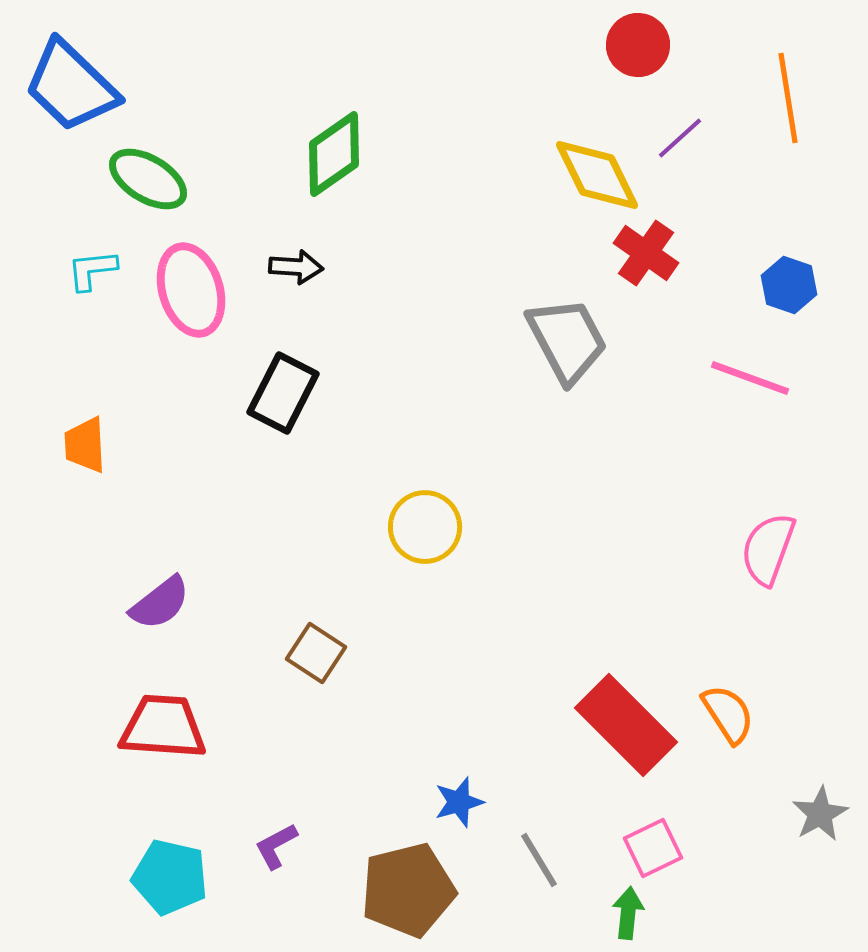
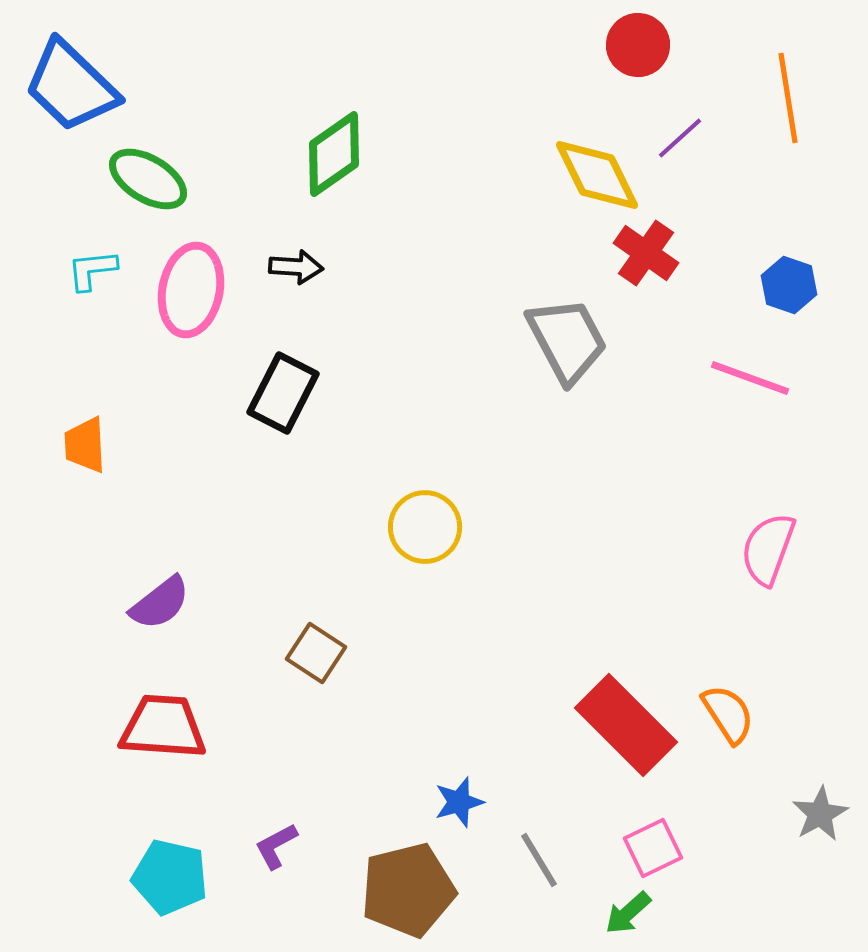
pink ellipse: rotated 28 degrees clockwise
green arrow: rotated 138 degrees counterclockwise
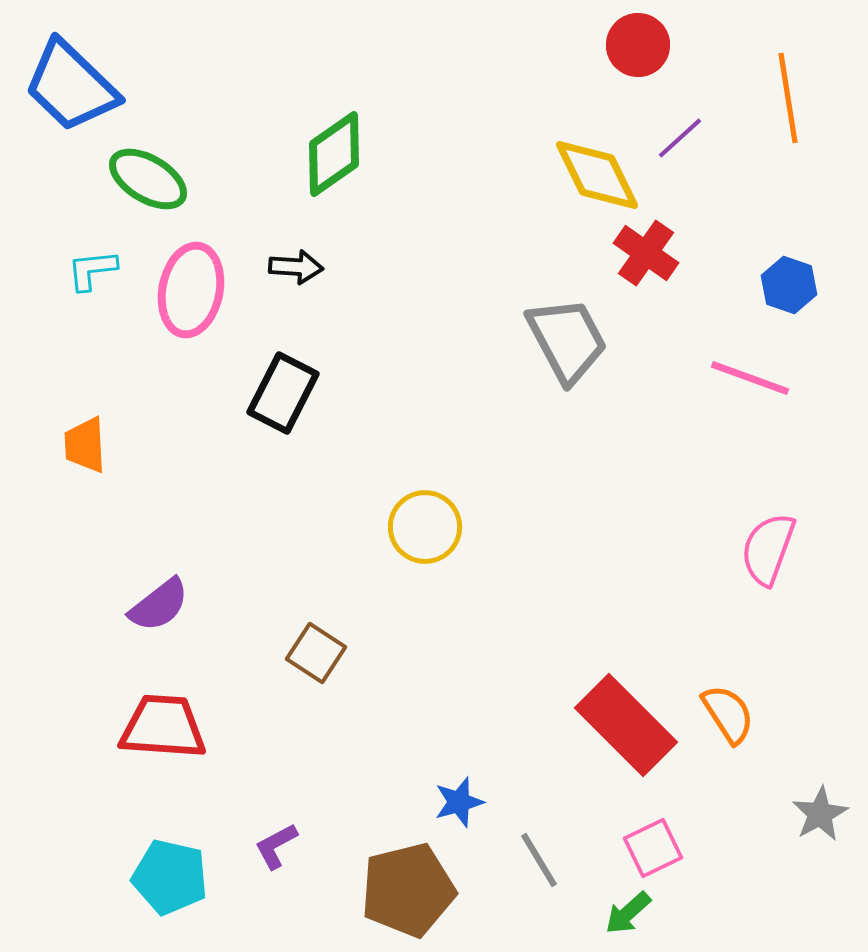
purple semicircle: moved 1 px left, 2 px down
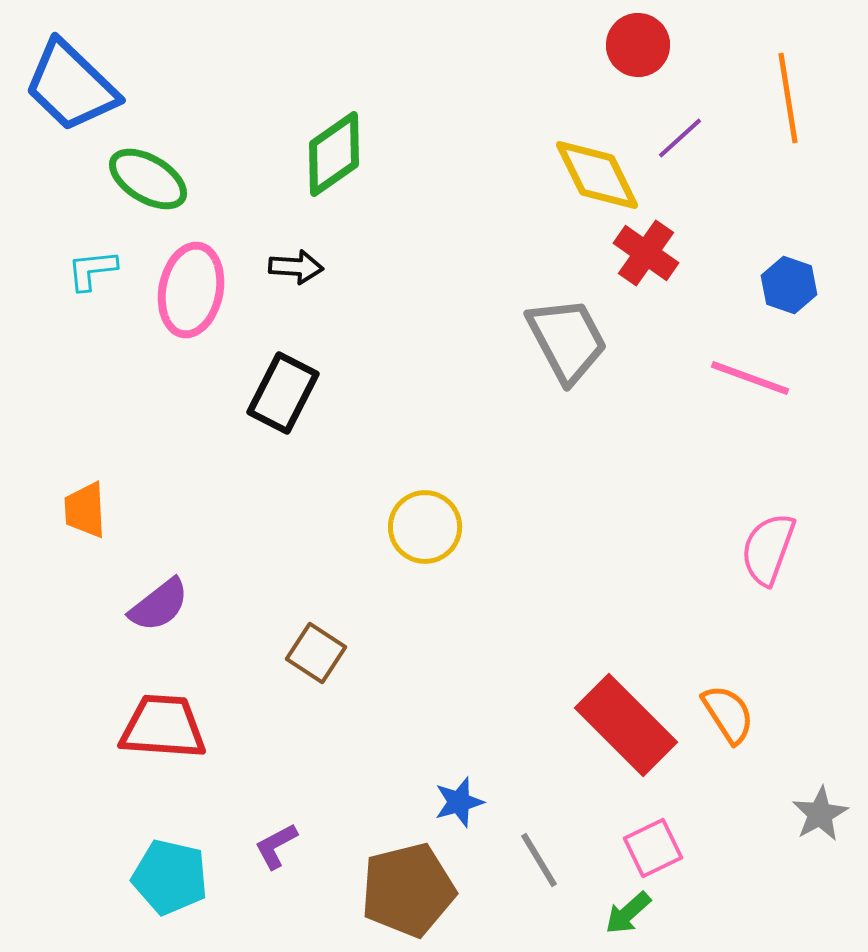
orange trapezoid: moved 65 px down
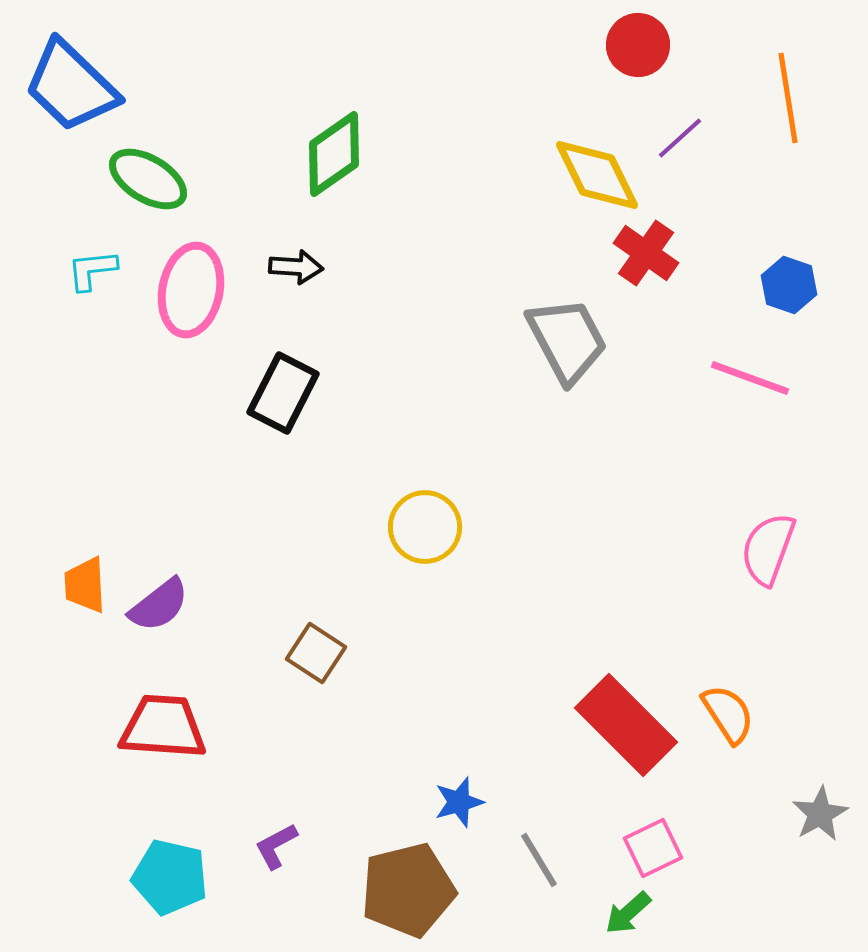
orange trapezoid: moved 75 px down
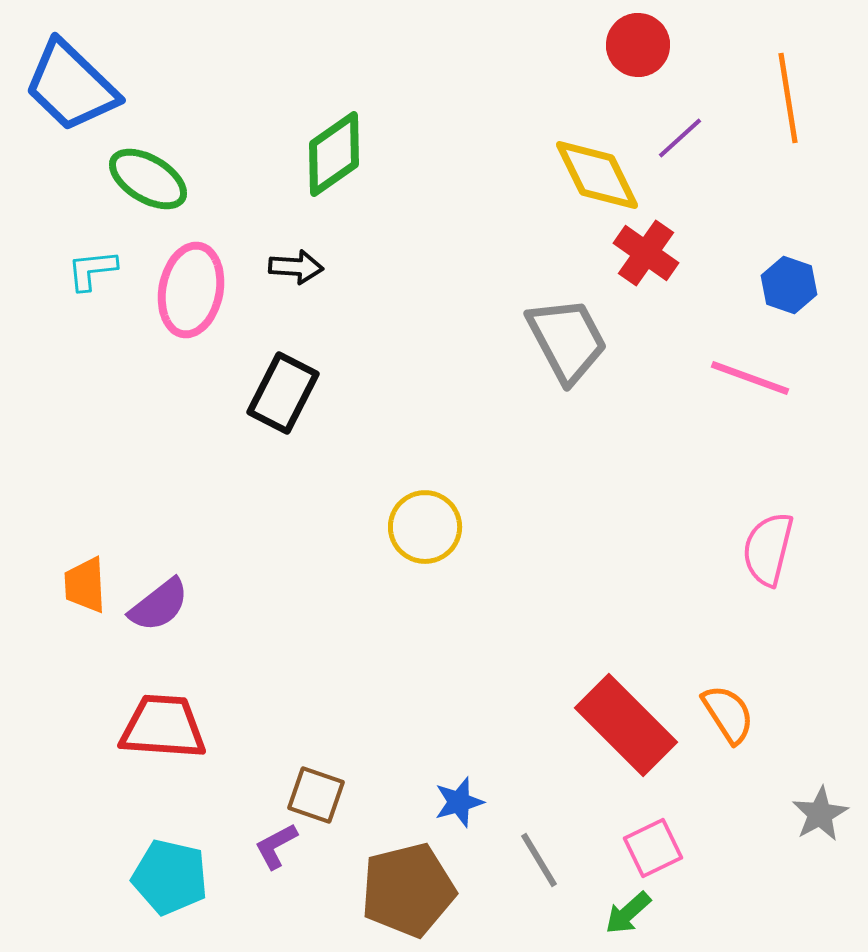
pink semicircle: rotated 6 degrees counterclockwise
brown square: moved 142 px down; rotated 14 degrees counterclockwise
